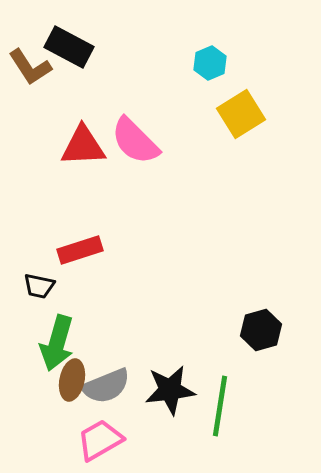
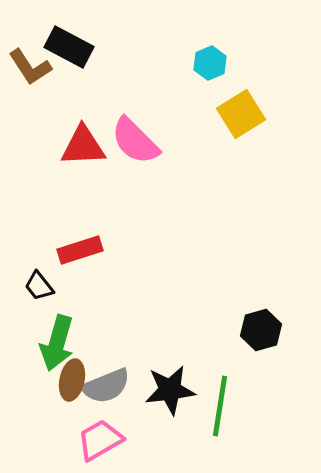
black trapezoid: rotated 40 degrees clockwise
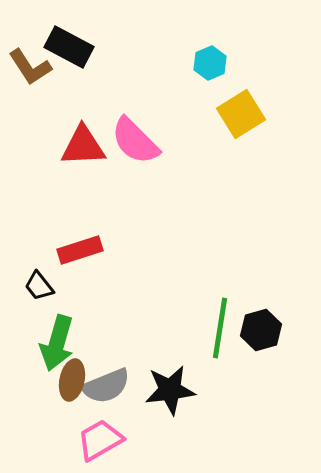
green line: moved 78 px up
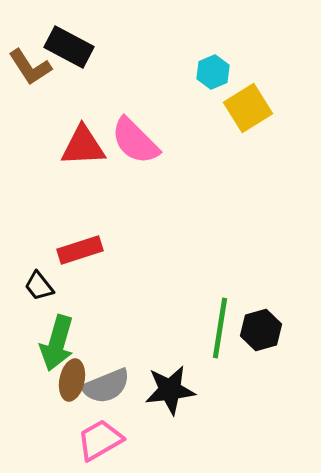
cyan hexagon: moved 3 px right, 9 px down
yellow square: moved 7 px right, 6 px up
